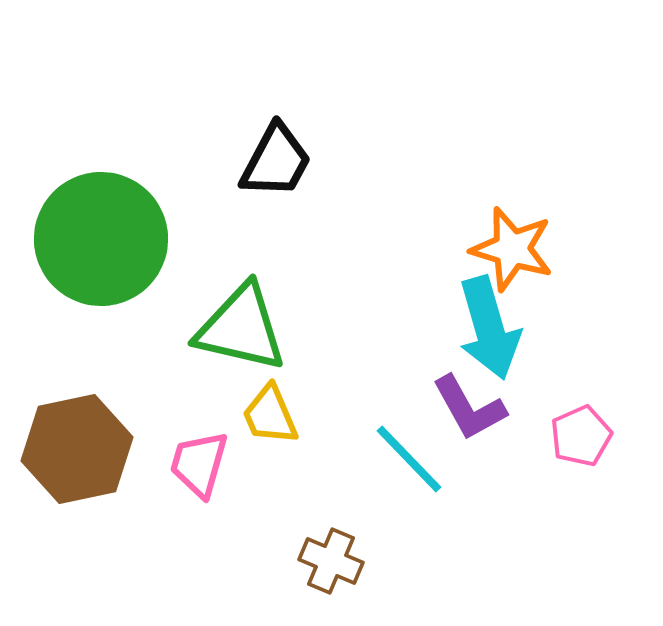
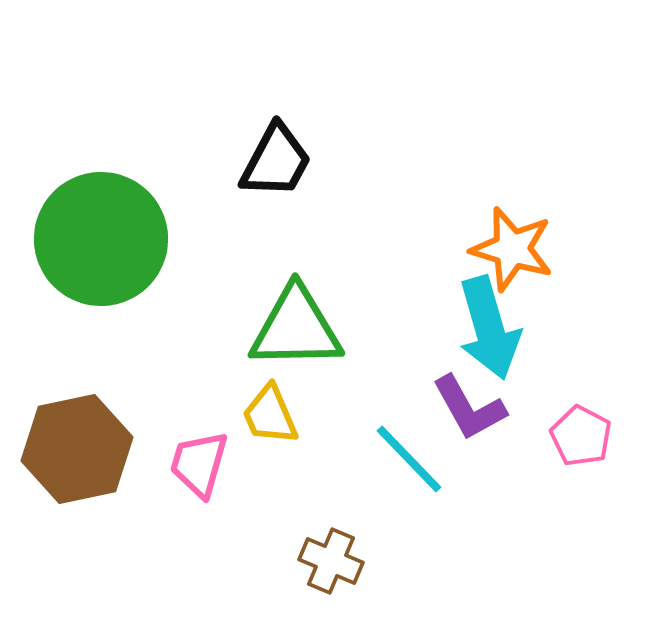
green triangle: moved 55 px right; rotated 14 degrees counterclockwise
pink pentagon: rotated 20 degrees counterclockwise
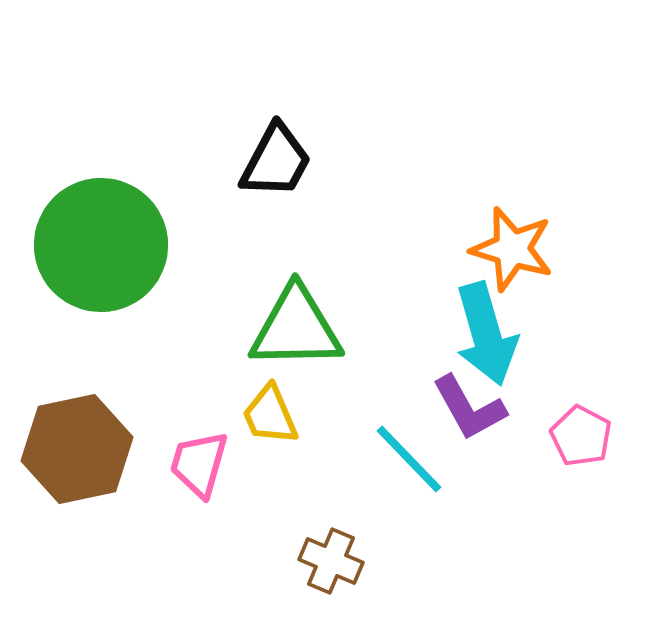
green circle: moved 6 px down
cyan arrow: moved 3 px left, 6 px down
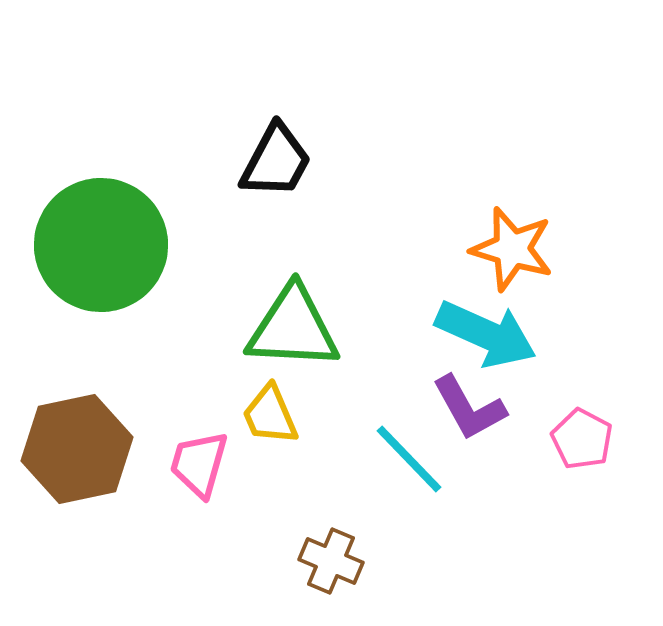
green triangle: moved 3 px left; rotated 4 degrees clockwise
cyan arrow: rotated 50 degrees counterclockwise
pink pentagon: moved 1 px right, 3 px down
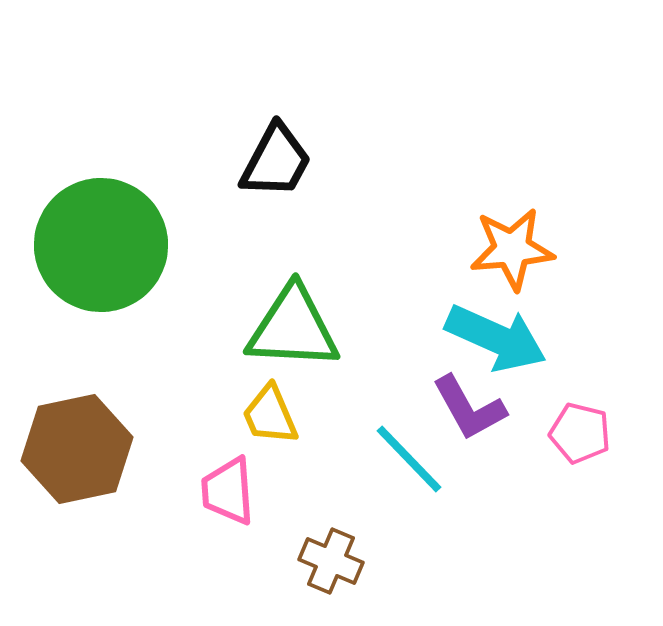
orange star: rotated 22 degrees counterclockwise
cyan arrow: moved 10 px right, 4 px down
pink pentagon: moved 2 px left, 6 px up; rotated 14 degrees counterclockwise
pink trapezoid: moved 29 px right, 27 px down; rotated 20 degrees counterclockwise
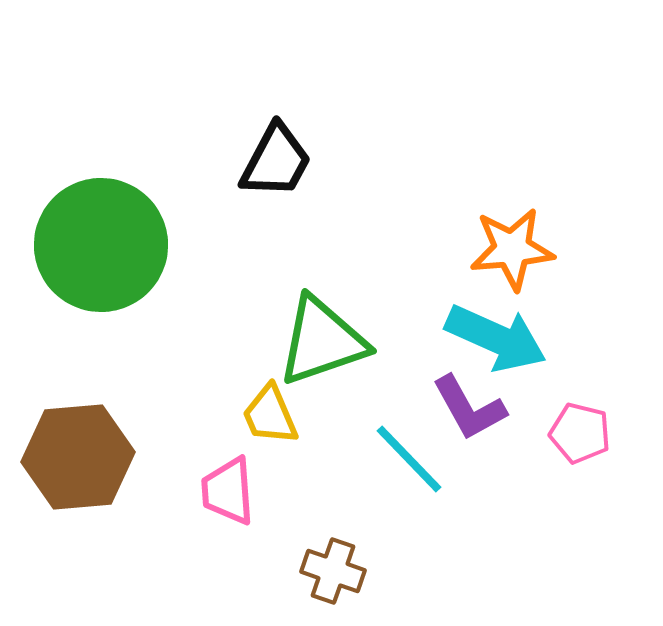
green triangle: moved 29 px right, 13 px down; rotated 22 degrees counterclockwise
brown hexagon: moved 1 px right, 8 px down; rotated 7 degrees clockwise
brown cross: moved 2 px right, 10 px down; rotated 4 degrees counterclockwise
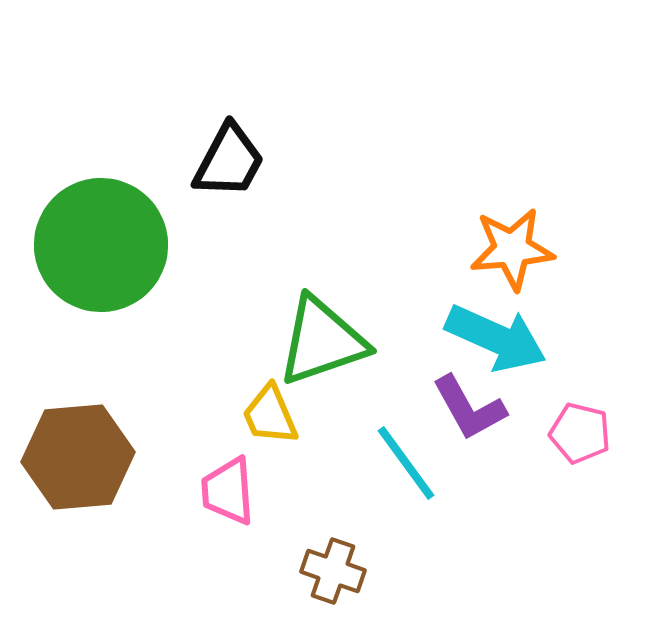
black trapezoid: moved 47 px left
cyan line: moved 3 px left, 4 px down; rotated 8 degrees clockwise
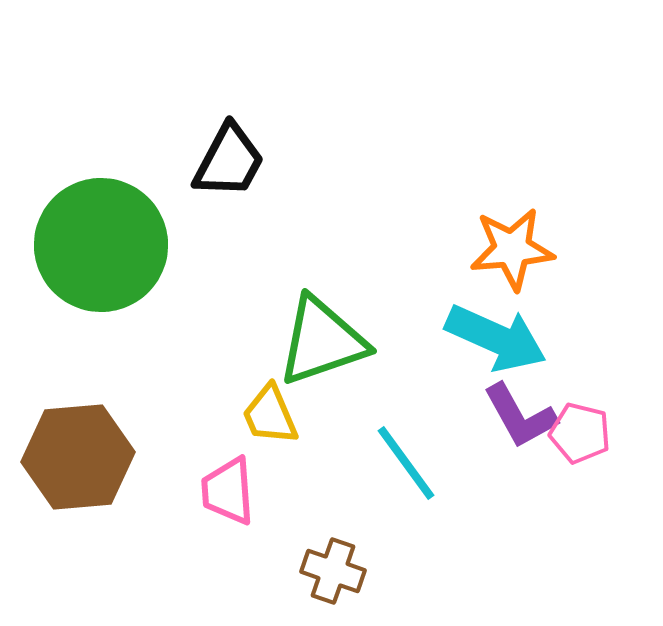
purple L-shape: moved 51 px right, 8 px down
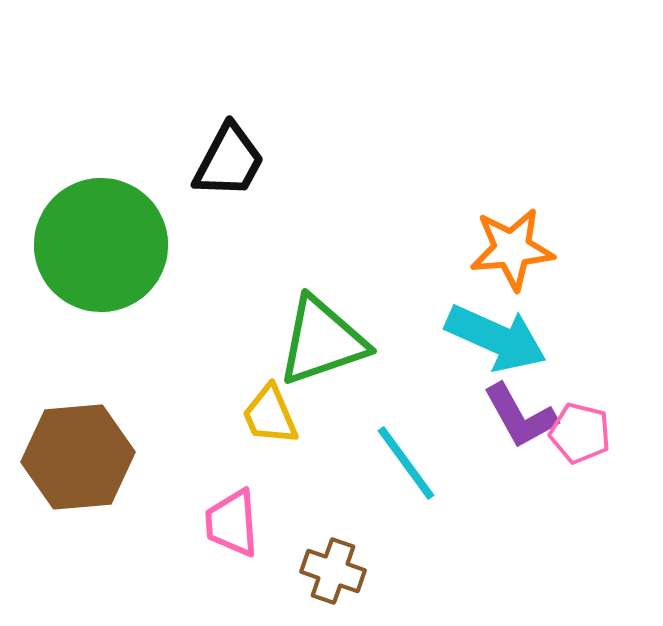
pink trapezoid: moved 4 px right, 32 px down
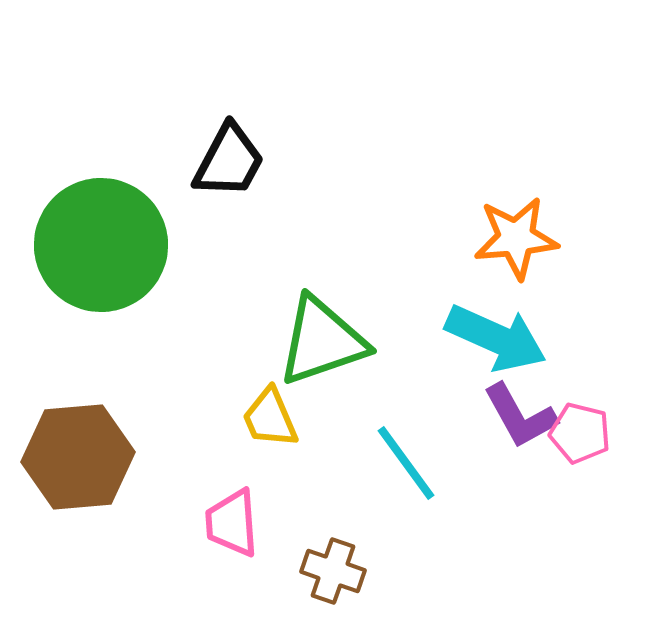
orange star: moved 4 px right, 11 px up
yellow trapezoid: moved 3 px down
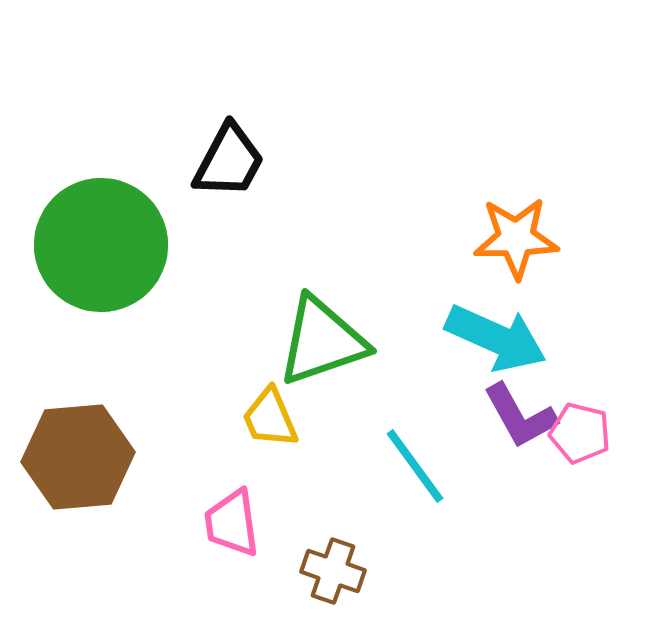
orange star: rotated 4 degrees clockwise
cyan line: moved 9 px right, 3 px down
pink trapezoid: rotated 4 degrees counterclockwise
